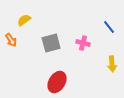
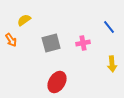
pink cross: rotated 24 degrees counterclockwise
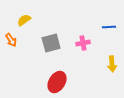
blue line: rotated 56 degrees counterclockwise
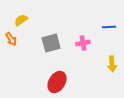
yellow semicircle: moved 3 px left
orange arrow: moved 1 px up
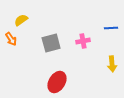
blue line: moved 2 px right, 1 px down
pink cross: moved 2 px up
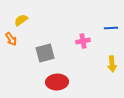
gray square: moved 6 px left, 10 px down
red ellipse: rotated 55 degrees clockwise
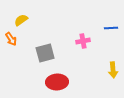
yellow arrow: moved 1 px right, 6 px down
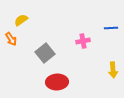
gray square: rotated 24 degrees counterclockwise
